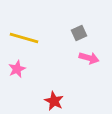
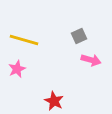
gray square: moved 3 px down
yellow line: moved 2 px down
pink arrow: moved 2 px right, 2 px down
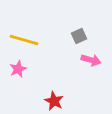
pink star: moved 1 px right
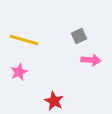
pink arrow: rotated 12 degrees counterclockwise
pink star: moved 1 px right, 3 px down
